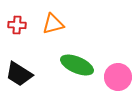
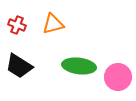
red cross: rotated 18 degrees clockwise
green ellipse: moved 2 px right, 1 px down; rotated 16 degrees counterclockwise
black trapezoid: moved 8 px up
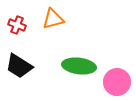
orange triangle: moved 5 px up
pink circle: moved 1 px left, 5 px down
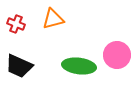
red cross: moved 1 px left, 1 px up
black trapezoid: rotated 8 degrees counterclockwise
pink circle: moved 27 px up
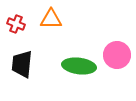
orange triangle: moved 2 px left; rotated 15 degrees clockwise
black trapezoid: moved 3 px right, 2 px up; rotated 72 degrees clockwise
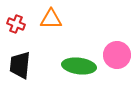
black trapezoid: moved 2 px left, 1 px down
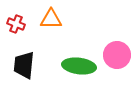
black trapezoid: moved 4 px right
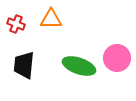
pink circle: moved 3 px down
green ellipse: rotated 12 degrees clockwise
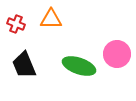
pink circle: moved 4 px up
black trapezoid: rotated 28 degrees counterclockwise
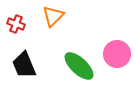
orange triangle: moved 2 px right, 3 px up; rotated 45 degrees counterclockwise
green ellipse: rotated 24 degrees clockwise
